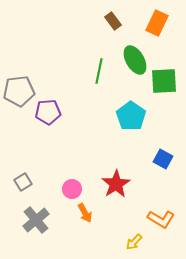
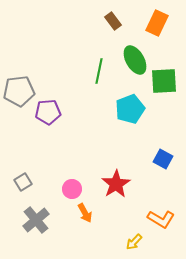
cyan pentagon: moved 1 px left, 7 px up; rotated 16 degrees clockwise
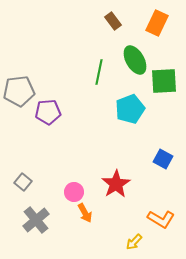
green line: moved 1 px down
gray square: rotated 18 degrees counterclockwise
pink circle: moved 2 px right, 3 px down
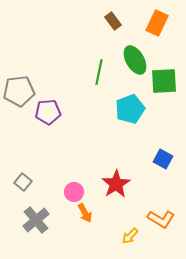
yellow arrow: moved 4 px left, 6 px up
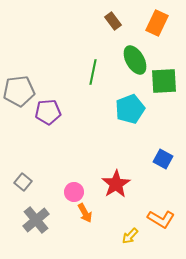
green line: moved 6 px left
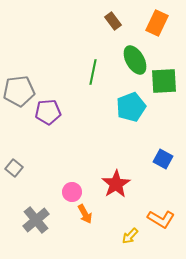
cyan pentagon: moved 1 px right, 2 px up
gray square: moved 9 px left, 14 px up
pink circle: moved 2 px left
orange arrow: moved 1 px down
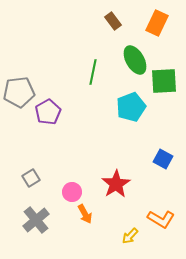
gray pentagon: moved 1 px down
purple pentagon: rotated 25 degrees counterclockwise
gray square: moved 17 px right, 10 px down; rotated 18 degrees clockwise
